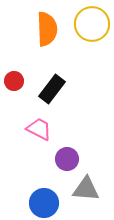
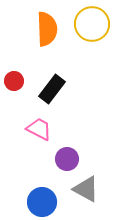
gray triangle: rotated 24 degrees clockwise
blue circle: moved 2 px left, 1 px up
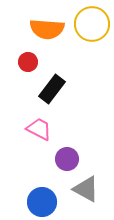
orange semicircle: rotated 96 degrees clockwise
red circle: moved 14 px right, 19 px up
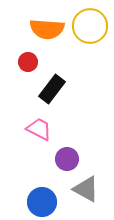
yellow circle: moved 2 px left, 2 px down
